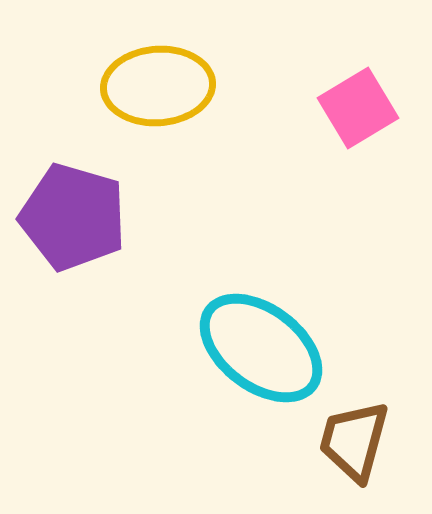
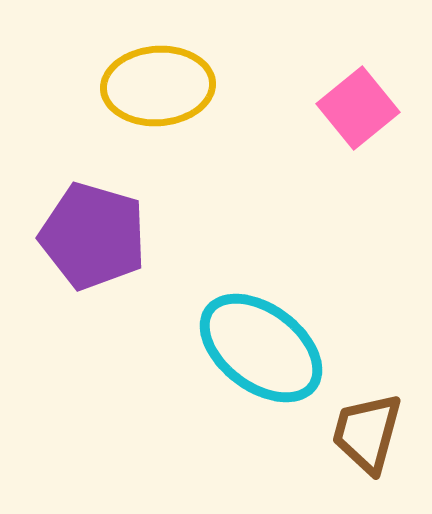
pink square: rotated 8 degrees counterclockwise
purple pentagon: moved 20 px right, 19 px down
brown trapezoid: moved 13 px right, 8 px up
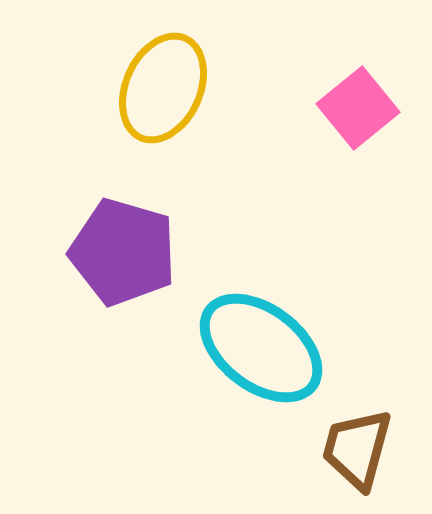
yellow ellipse: moved 5 px right, 2 px down; rotated 62 degrees counterclockwise
purple pentagon: moved 30 px right, 16 px down
brown trapezoid: moved 10 px left, 16 px down
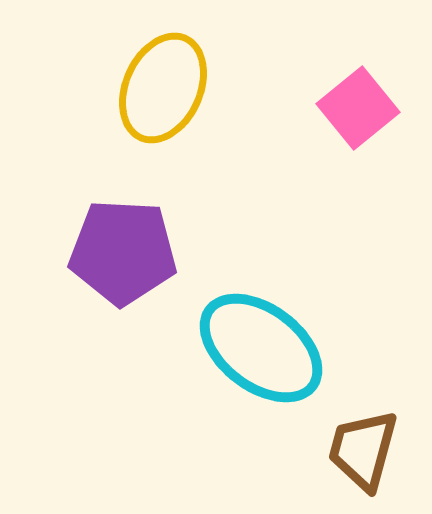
purple pentagon: rotated 13 degrees counterclockwise
brown trapezoid: moved 6 px right, 1 px down
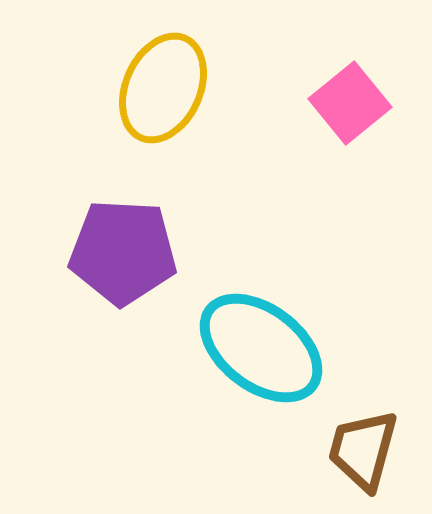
pink square: moved 8 px left, 5 px up
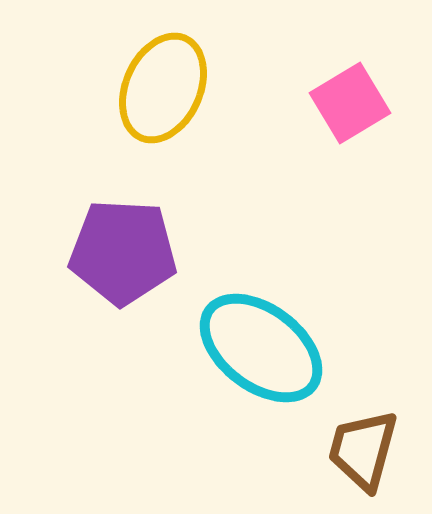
pink square: rotated 8 degrees clockwise
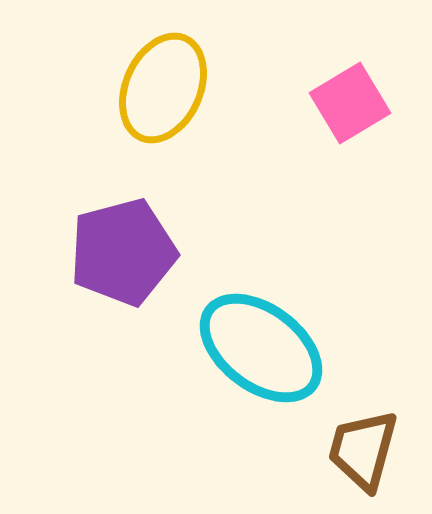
purple pentagon: rotated 18 degrees counterclockwise
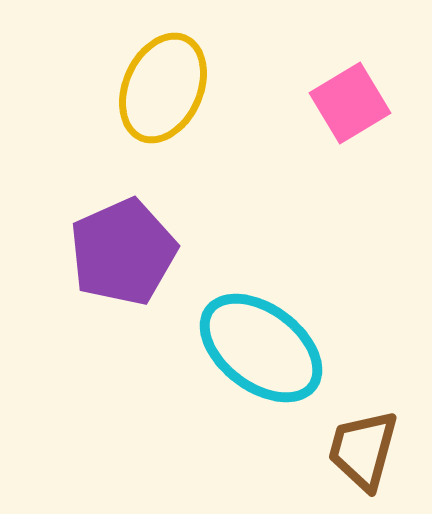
purple pentagon: rotated 9 degrees counterclockwise
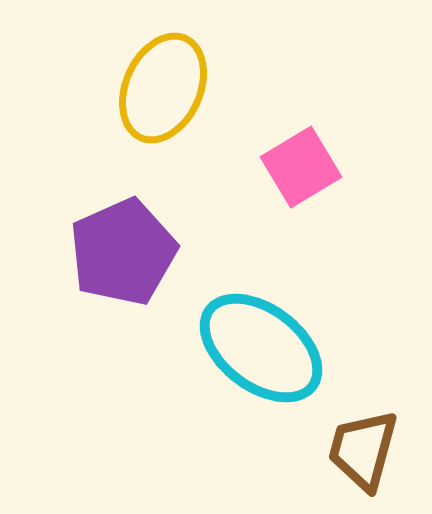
pink square: moved 49 px left, 64 px down
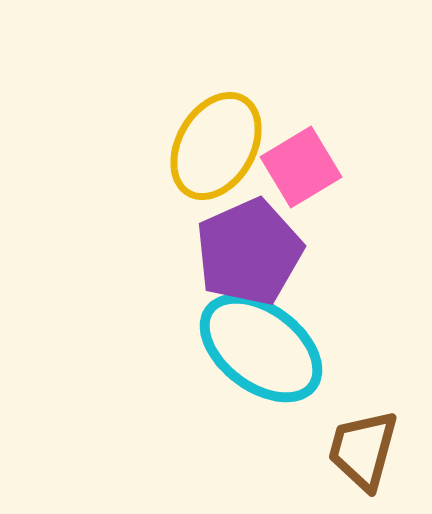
yellow ellipse: moved 53 px right, 58 px down; rotated 6 degrees clockwise
purple pentagon: moved 126 px right
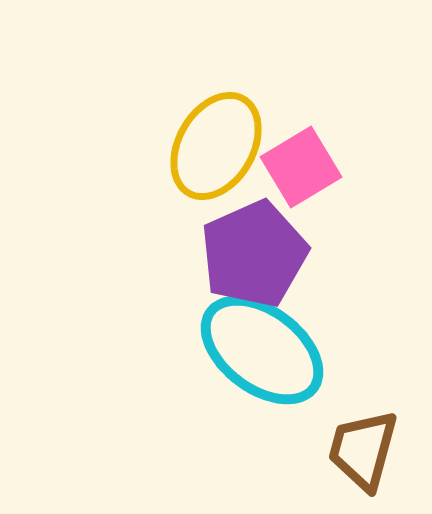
purple pentagon: moved 5 px right, 2 px down
cyan ellipse: moved 1 px right, 2 px down
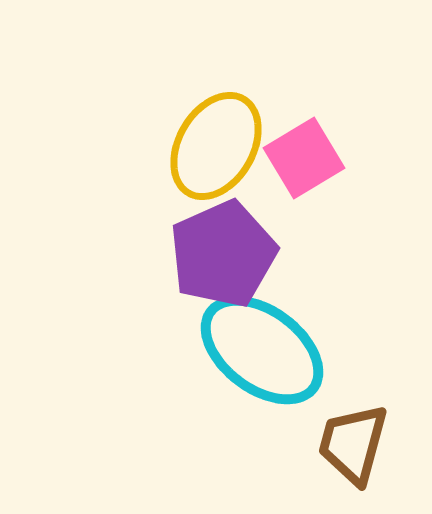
pink square: moved 3 px right, 9 px up
purple pentagon: moved 31 px left
brown trapezoid: moved 10 px left, 6 px up
